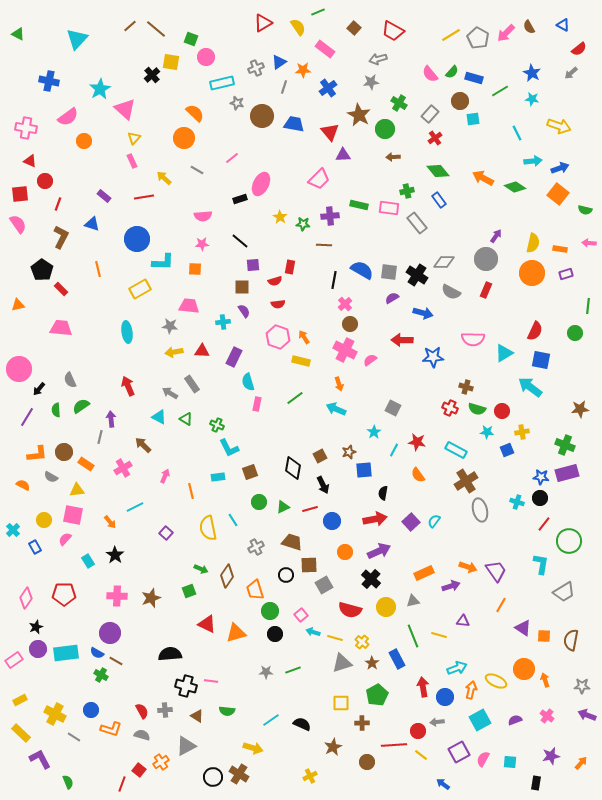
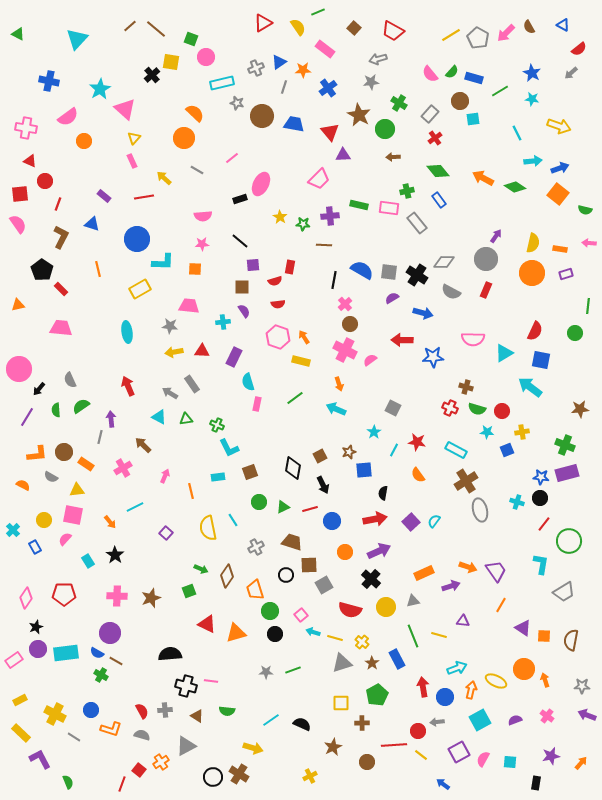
green triangle at (186, 419): rotated 40 degrees counterclockwise
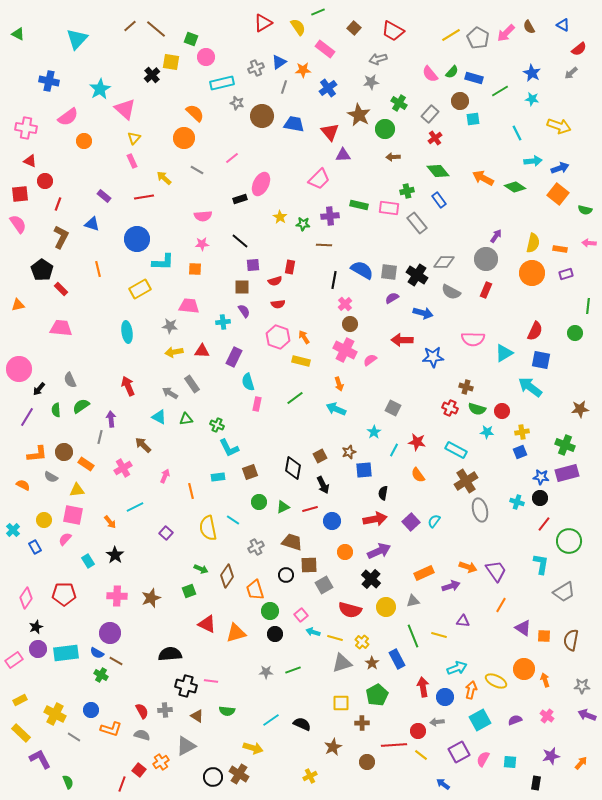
blue square at (507, 450): moved 13 px right, 2 px down
cyan line at (233, 520): rotated 24 degrees counterclockwise
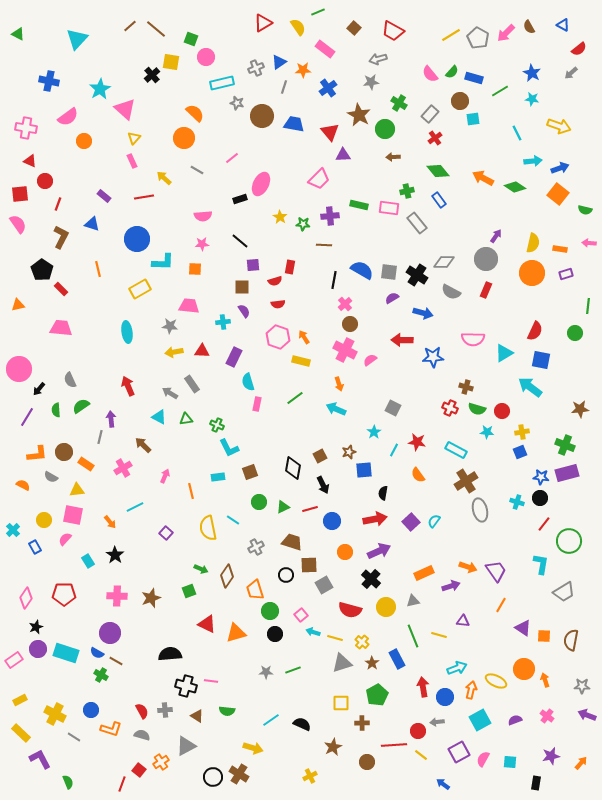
cyan rectangle at (66, 653): rotated 25 degrees clockwise
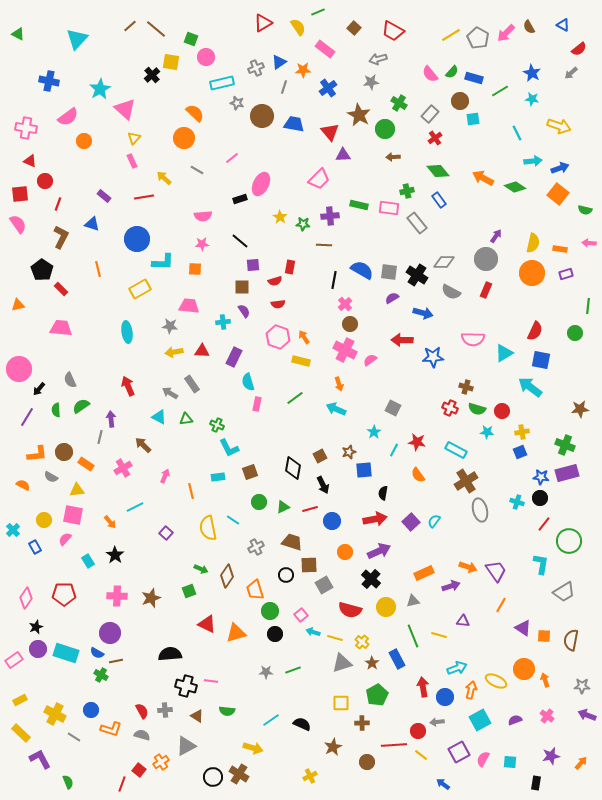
brown line at (116, 661): rotated 40 degrees counterclockwise
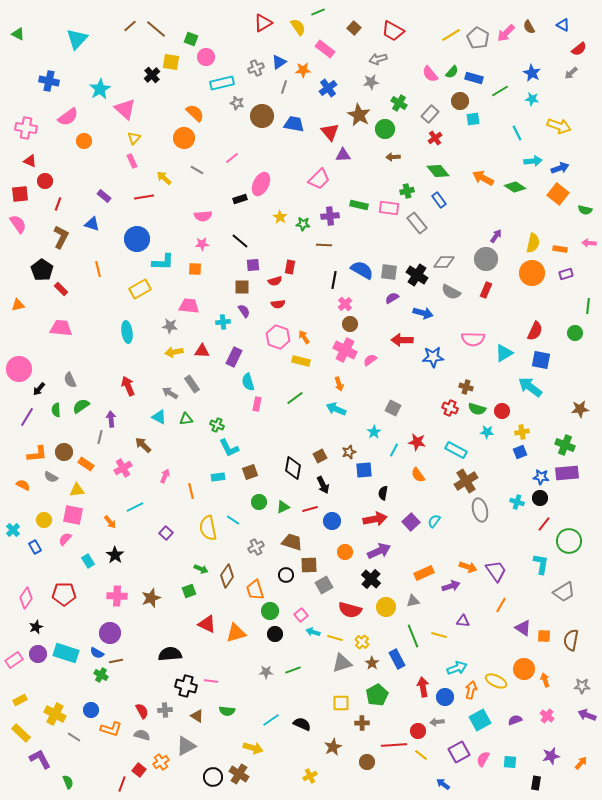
purple rectangle at (567, 473): rotated 10 degrees clockwise
purple circle at (38, 649): moved 5 px down
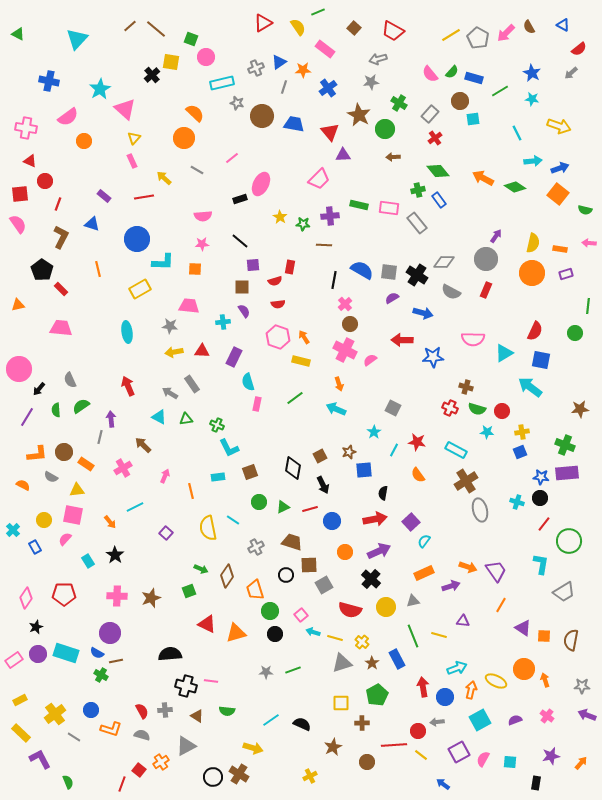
green cross at (407, 191): moved 11 px right, 1 px up
cyan semicircle at (434, 521): moved 10 px left, 20 px down
yellow cross at (55, 714): rotated 25 degrees clockwise
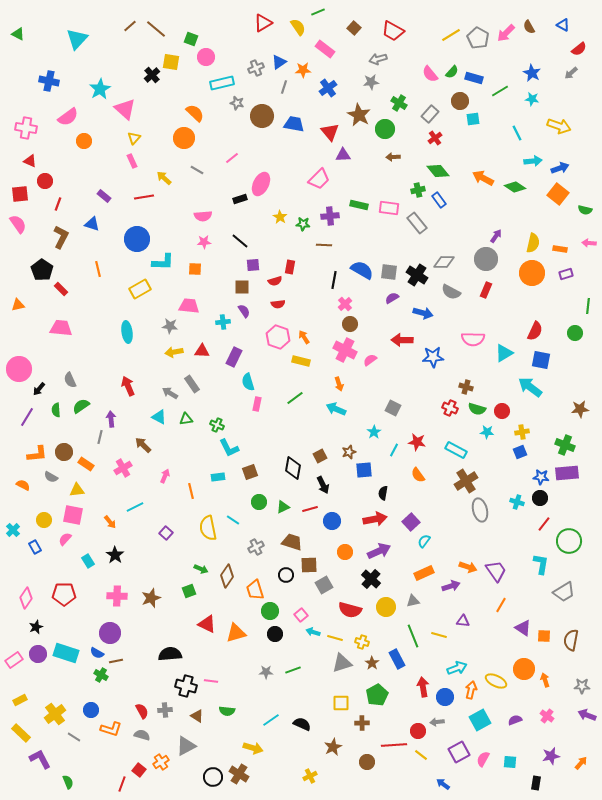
pink star at (202, 244): moved 2 px right, 2 px up
yellow cross at (362, 642): rotated 24 degrees counterclockwise
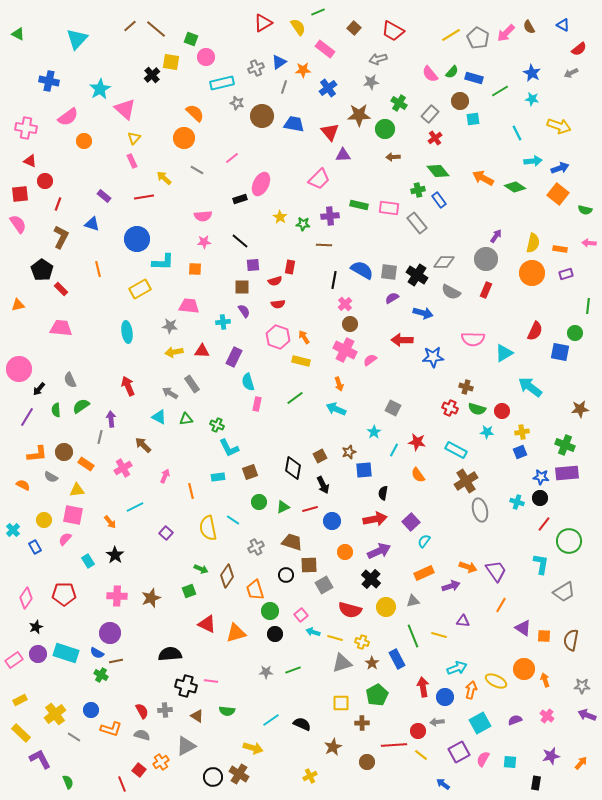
gray arrow at (571, 73): rotated 16 degrees clockwise
brown star at (359, 115): rotated 30 degrees counterclockwise
blue square at (541, 360): moved 19 px right, 8 px up
cyan square at (480, 720): moved 3 px down
red line at (122, 784): rotated 42 degrees counterclockwise
